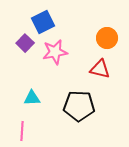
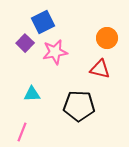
cyan triangle: moved 4 px up
pink line: moved 1 px down; rotated 18 degrees clockwise
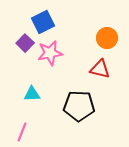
pink star: moved 5 px left, 1 px down
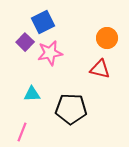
purple square: moved 1 px up
black pentagon: moved 8 px left, 3 px down
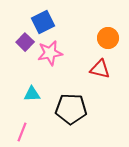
orange circle: moved 1 px right
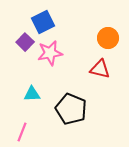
black pentagon: rotated 20 degrees clockwise
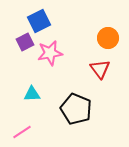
blue square: moved 4 px left, 1 px up
purple square: rotated 18 degrees clockwise
red triangle: rotated 40 degrees clockwise
black pentagon: moved 5 px right
pink line: rotated 36 degrees clockwise
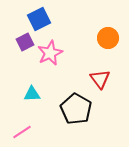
blue square: moved 2 px up
pink star: rotated 15 degrees counterclockwise
red triangle: moved 10 px down
black pentagon: rotated 8 degrees clockwise
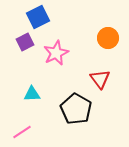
blue square: moved 1 px left, 2 px up
pink star: moved 6 px right
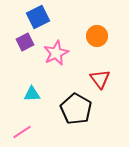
orange circle: moved 11 px left, 2 px up
